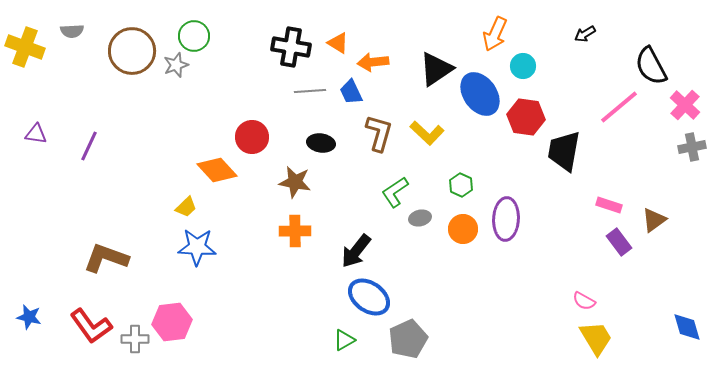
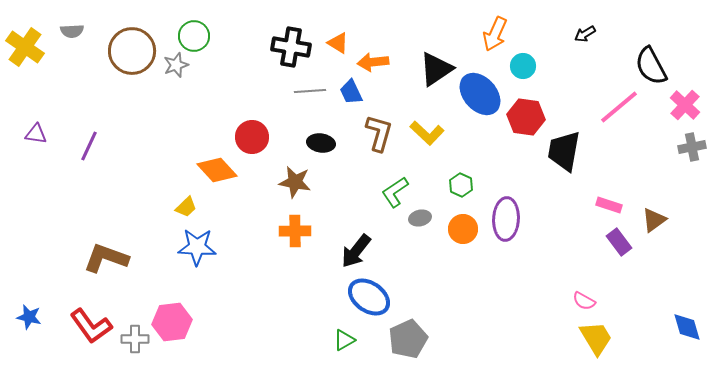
yellow cross at (25, 47): rotated 15 degrees clockwise
blue ellipse at (480, 94): rotated 6 degrees counterclockwise
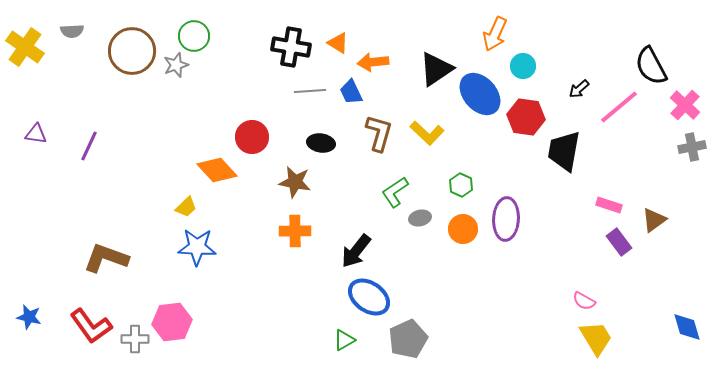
black arrow at (585, 34): moved 6 px left, 55 px down; rotated 10 degrees counterclockwise
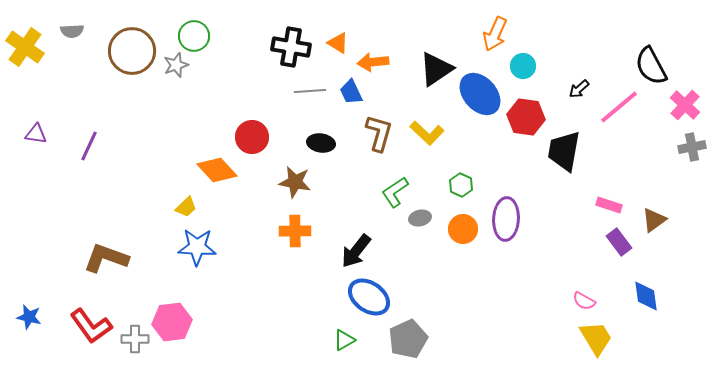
blue diamond at (687, 327): moved 41 px left, 31 px up; rotated 8 degrees clockwise
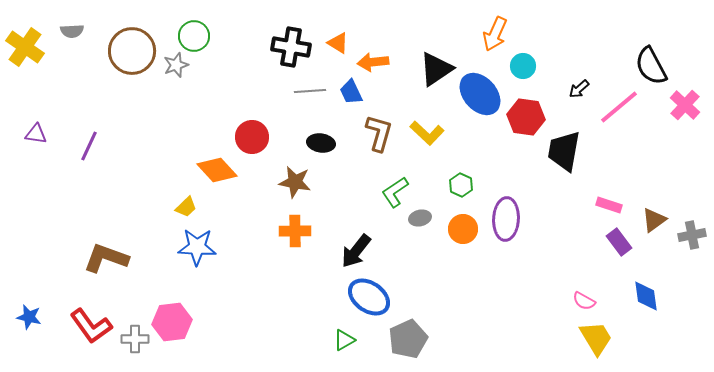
gray cross at (692, 147): moved 88 px down
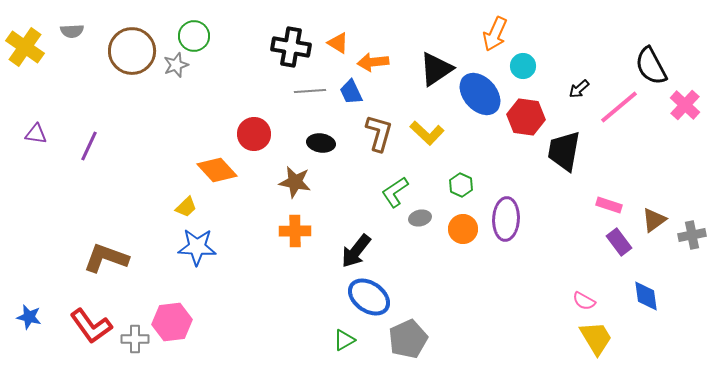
red circle at (252, 137): moved 2 px right, 3 px up
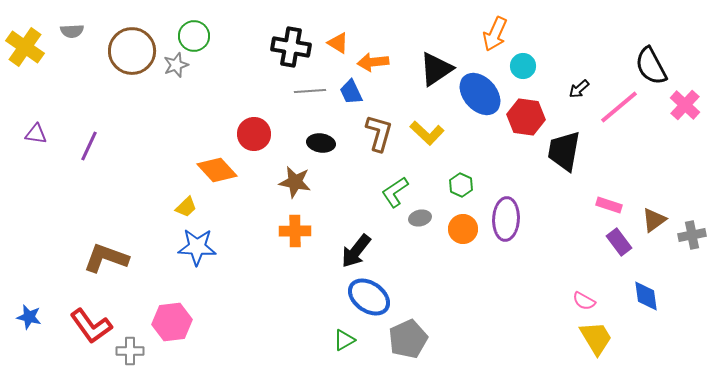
gray cross at (135, 339): moved 5 px left, 12 px down
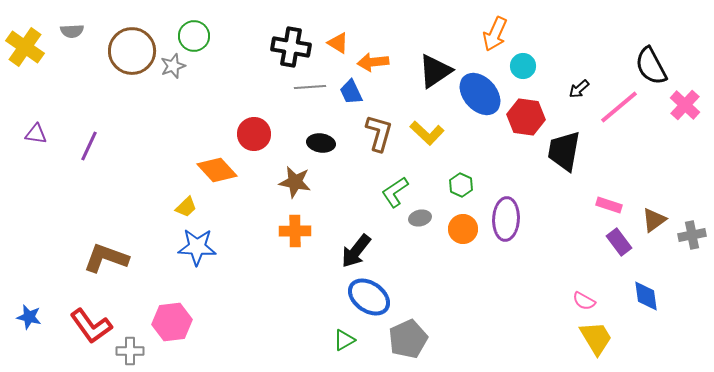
gray star at (176, 65): moved 3 px left, 1 px down
black triangle at (436, 69): moved 1 px left, 2 px down
gray line at (310, 91): moved 4 px up
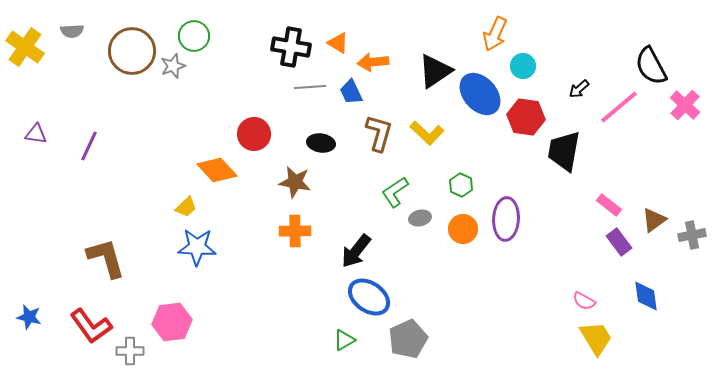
pink rectangle at (609, 205): rotated 20 degrees clockwise
brown L-shape at (106, 258): rotated 54 degrees clockwise
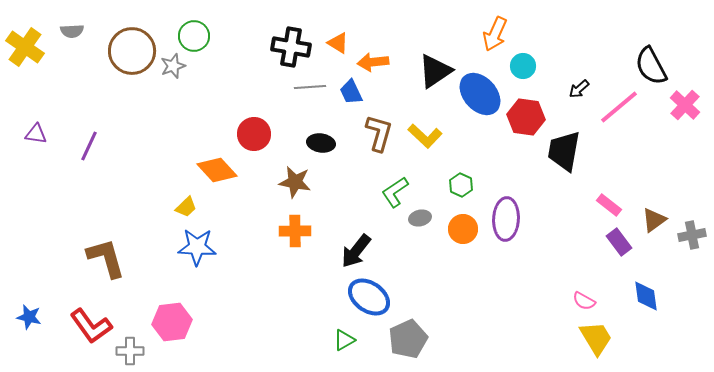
yellow L-shape at (427, 133): moved 2 px left, 3 px down
